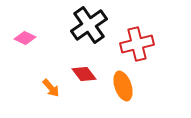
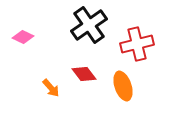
pink diamond: moved 2 px left, 1 px up
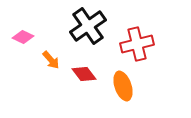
black cross: moved 1 px left, 1 px down
orange arrow: moved 28 px up
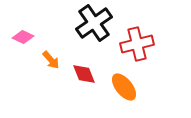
black cross: moved 6 px right, 3 px up
red diamond: rotated 15 degrees clockwise
orange ellipse: moved 1 px right, 1 px down; rotated 20 degrees counterclockwise
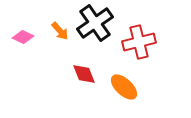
black cross: moved 1 px right
red cross: moved 2 px right, 2 px up
orange arrow: moved 9 px right, 29 px up
orange ellipse: rotated 8 degrees counterclockwise
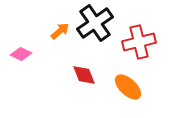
orange arrow: rotated 90 degrees counterclockwise
pink diamond: moved 2 px left, 17 px down
red diamond: moved 1 px down
orange ellipse: moved 4 px right
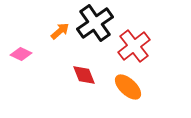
red cross: moved 5 px left, 4 px down; rotated 24 degrees counterclockwise
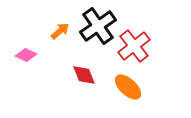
black cross: moved 3 px right, 3 px down
pink diamond: moved 5 px right, 1 px down
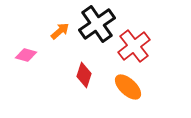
black cross: moved 1 px left, 2 px up
pink diamond: rotated 10 degrees counterclockwise
red diamond: rotated 40 degrees clockwise
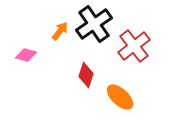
black cross: moved 3 px left
orange arrow: rotated 12 degrees counterclockwise
red diamond: moved 2 px right
orange ellipse: moved 8 px left, 10 px down
